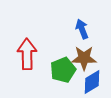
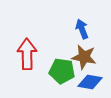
brown star: moved 1 px up; rotated 10 degrees clockwise
green pentagon: moved 1 px left, 1 px down; rotated 30 degrees clockwise
blue diamond: moved 2 px left; rotated 40 degrees clockwise
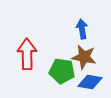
blue arrow: rotated 12 degrees clockwise
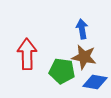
blue diamond: moved 5 px right
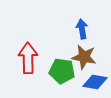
red arrow: moved 1 px right, 4 px down
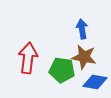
red arrow: rotated 8 degrees clockwise
green pentagon: moved 1 px up
